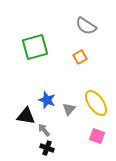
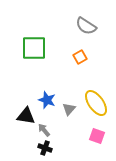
green square: moved 1 px left, 1 px down; rotated 16 degrees clockwise
black cross: moved 2 px left
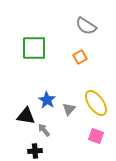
blue star: rotated 12 degrees clockwise
pink square: moved 1 px left
black cross: moved 10 px left, 3 px down; rotated 24 degrees counterclockwise
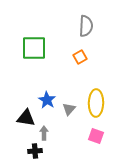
gray semicircle: rotated 120 degrees counterclockwise
yellow ellipse: rotated 36 degrees clockwise
black triangle: moved 2 px down
gray arrow: moved 3 px down; rotated 40 degrees clockwise
